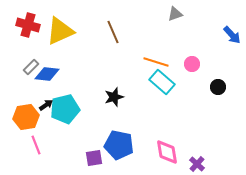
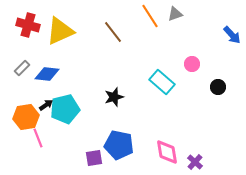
brown line: rotated 15 degrees counterclockwise
orange line: moved 6 px left, 46 px up; rotated 40 degrees clockwise
gray rectangle: moved 9 px left, 1 px down
pink line: moved 2 px right, 7 px up
purple cross: moved 2 px left, 2 px up
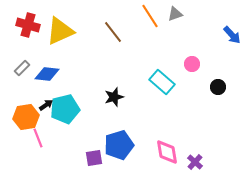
blue pentagon: rotated 28 degrees counterclockwise
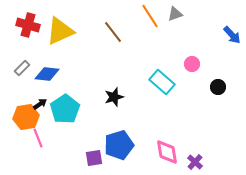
black arrow: moved 6 px left, 1 px up
cyan pentagon: rotated 20 degrees counterclockwise
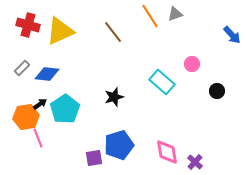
black circle: moved 1 px left, 4 px down
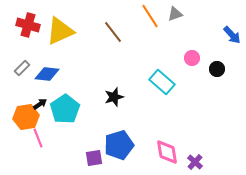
pink circle: moved 6 px up
black circle: moved 22 px up
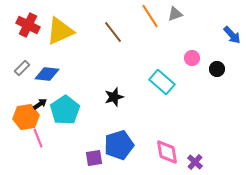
red cross: rotated 10 degrees clockwise
cyan pentagon: moved 1 px down
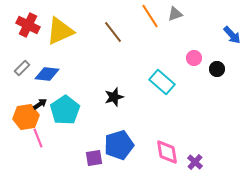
pink circle: moved 2 px right
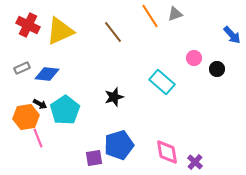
gray rectangle: rotated 21 degrees clockwise
black arrow: rotated 64 degrees clockwise
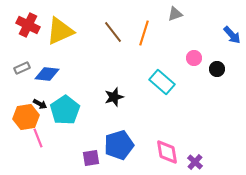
orange line: moved 6 px left, 17 px down; rotated 50 degrees clockwise
purple square: moved 3 px left
